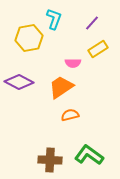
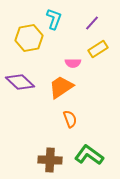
purple diamond: moved 1 px right; rotated 16 degrees clockwise
orange semicircle: moved 4 px down; rotated 84 degrees clockwise
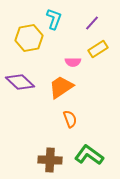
pink semicircle: moved 1 px up
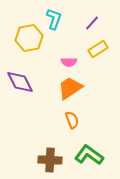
pink semicircle: moved 4 px left
purple diamond: rotated 20 degrees clockwise
orange trapezoid: moved 9 px right, 1 px down
orange semicircle: moved 2 px right, 1 px down
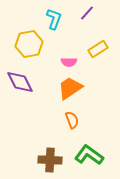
purple line: moved 5 px left, 10 px up
yellow hexagon: moved 6 px down
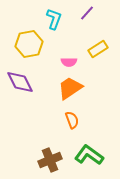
brown cross: rotated 25 degrees counterclockwise
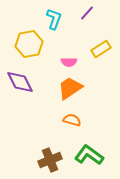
yellow rectangle: moved 3 px right
orange semicircle: rotated 54 degrees counterclockwise
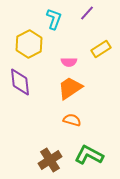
yellow hexagon: rotated 16 degrees counterclockwise
purple diamond: rotated 20 degrees clockwise
green L-shape: rotated 8 degrees counterclockwise
brown cross: rotated 10 degrees counterclockwise
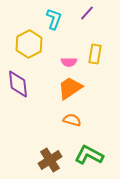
yellow rectangle: moved 6 px left, 5 px down; rotated 48 degrees counterclockwise
purple diamond: moved 2 px left, 2 px down
